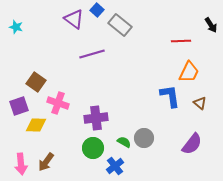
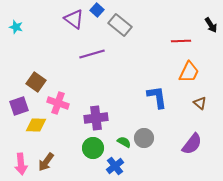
blue L-shape: moved 13 px left, 1 px down
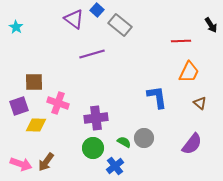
cyan star: rotated 16 degrees clockwise
brown square: moved 2 px left; rotated 36 degrees counterclockwise
pink arrow: rotated 65 degrees counterclockwise
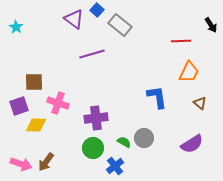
purple semicircle: rotated 20 degrees clockwise
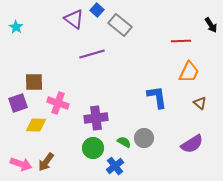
purple square: moved 1 px left, 3 px up
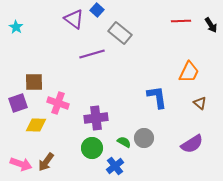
gray rectangle: moved 8 px down
red line: moved 20 px up
green circle: moved 1 px left
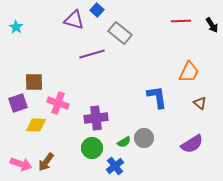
purple triangle: moved 1 px down; rotated 20 degrees counterclockwise
black arrow: moved 1 px right
green semicircle: rotated 120 degrees clockwise
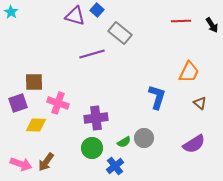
purple triangle: moved 1 px right, 4 px up
cyan star: moved 5 px left, 15 px up
blue L-shape: rotated 25 degrees clockwise
purple semicircle: moved 2 px right
